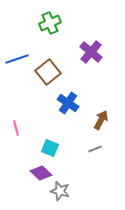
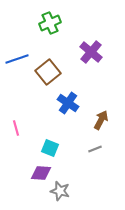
purple diamond: rotated 40 degrees counterclockwise
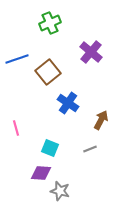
gray line: moved 5 px left
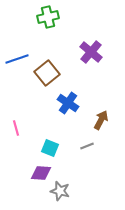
green cross: moved 2 px left, 6 px up; rotated 10 degrees clockwise
brown square: moved 1 px left, 1 px down
gray line: moved 3 px left, 3 px up
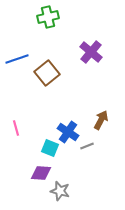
blue cross: moved 29 px down
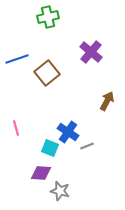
brown arrow: moved 6 px right, 19 px up
